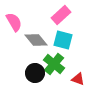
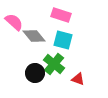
pink rectangle: rotated 60 degrees clockwise
pink semicircle: rotated 18 degrees counterclockwise
gray diamond: moved 2 px left, 4 px up
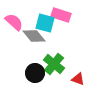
cyan square: moved 18 px left, 17 px up
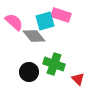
cyan square: moved 2 px up; rotated 30 degrees counterclockwise
green cross: rotated 20 degrees counterclockwise
black circle: moved 6 px left, 1 px up
red triangle: rotated 24 degrees clockwise
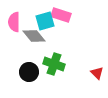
pink semicircle: rotated 132 degrees counterclockwise
red triangle: moved 19 px right, 6 px up
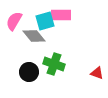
pink rectangle: rotated 18 degrees counterclockwise
pink semicircle: moved 1 px up; rotated 30 degrees clockwise
red triangle: rotated 24 degrees counterclockwise
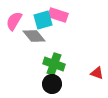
pink rectangle: moved 3 px left; rotated 18 degrees clockwise
cyan square: moved 2 px left, 1 px up
black circle: moved 23 px right, 12 px down
